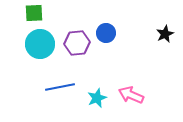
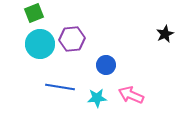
green square: rotated 18 degrees counterclockwise
blue circle: moved 32 px down
purple hexagon: moved 5 px left, 4 px up
blue line: rotated 20 degrees clockwise
cyan star: rotated 18 degrees clockwise
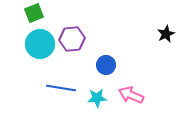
black star: moved 1 px right
blue line: moved 1 px right, 1 px down
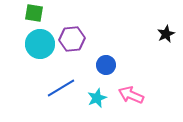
green square: rotated 30 degrees clockwise
blue line: rotated 40 degrees counterclockwise
cyan star: rotated 18 degrees counterclockwise
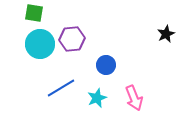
pink arrow: moved 3 px right, 3 px down; rotated 135 degrees counterclockwise
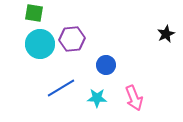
cyan star: rotated 24 degrees clockwise
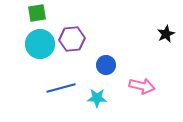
green square: moved 3 px right; rotated 18 degrees counterclockwise
blue line: rotated 16 degrees clockwise
pink arrow: moved 8 px right, 12 px up; rotated 55 degrees counterclockwise
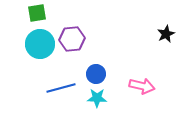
blue circle: moved 10 px left, 9 px down
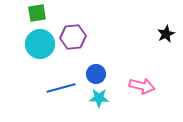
purple hexagon: moved 1 px right, 2 px up
cyan star: moved 2 px right
